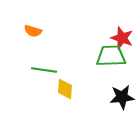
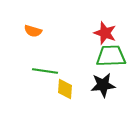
red star: moved 17 px left, 5 px up
green line: moved 1 px right, 1 px down
black star: moved 19 px left, 12 px up
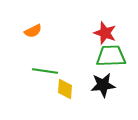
orange semicircle: rotated 42 degrees counterclockwise
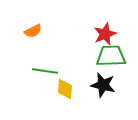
red star: moved 1 px down; rotated 30 degrees clockwise
black star: rotated 20 degrees clockwise
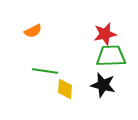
red star: rotated 10 degrees clockwise
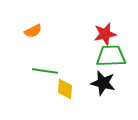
black star: moved 2 px up
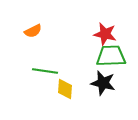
red star: rotated 25 degrees clockwise
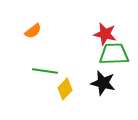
orange semicircle: rotated 12 degrees counterclockwise
green trapezoid: moved 3 px right, 2 px up
yellow diamond: rotated 40 degrees clockwise
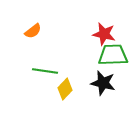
red star: moved 1 px left
green trapezoid: moved 1 px left, 1 px down
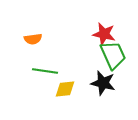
orange semicircle: moved 8 px down; rotated 30 degrees clockwise
green trapezoid: rotated 68 degrees clockwise
yellow diamond: rotated 40 degrees clockwise
